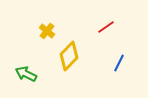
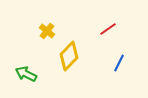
red line: moved 2 px right, 2 px down
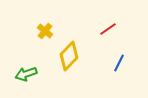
yellow cross: moved 2 px left
green arrow: rotated 45 degrees counterclockwise
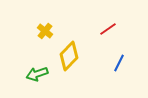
green arrow: moved 11 px right
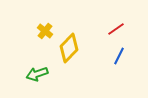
red line: moved 8 px right
yellow diamond: moved 8 px up
blue line: moved 7 px up
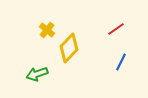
yellow cross: moved 2 px right, 1 px up
blue line: moved 2 px right, 6 px down
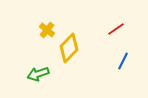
blue line: moved 2 px right, 1 px up
green arrow: moved 1 px right
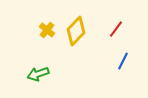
red line: rotated 18 degrees counterclockwise
yellow diamond: moved 7 px right, 17 px up
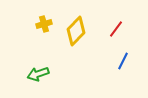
yellow cross: moved 3 px left, 6 px up; rotated 35 degrees clockwise
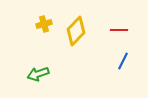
red line: moved 3 px right, 1 px down; rotated 54 degrees clockwise
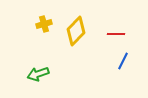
red line: moved 3 px left, 4 px down
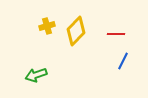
yellow cross: moved 3 px right, 2 px down
green arrow: moved 2 px left, 1 px down
